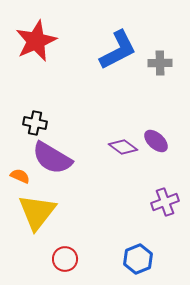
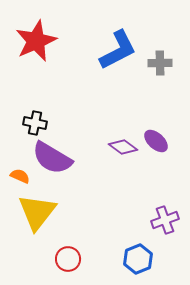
purple cross: moved 18 px down
red circle: moved 3 px right
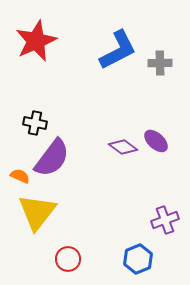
purple semicircle: rotated 84 degrees counterclockwise
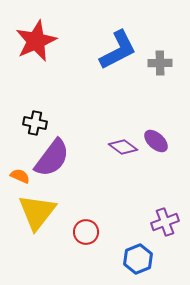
purple cross: moved 2 px down
red circle: moved 18 px right, 27 px up
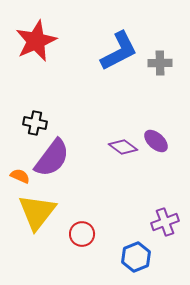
blue L-shape: moved 1 px right, 1 px down
red circle: moved 4 px left, 2 px down
blue hexagon: moved 2 px left, 2 px up
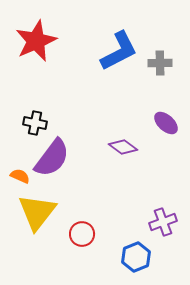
purple ellipse: moved 10 px right, 18 px up
purple cross: moved 2 px left
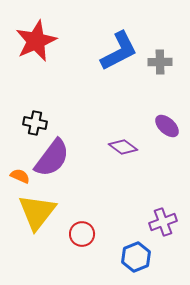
gray cross: moved 1 px up
purple ellipse: moved 1 px right, 3 px down
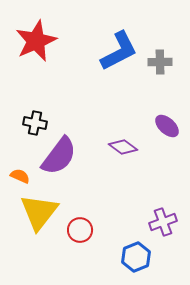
purple semicircle: moved 7 px right, 2 px up
yellow triangle: moved 2 px right
red circle: moved 2 px left, 4 px up
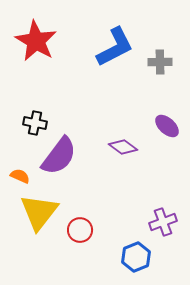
red star: rotated 18 degrees counterclockwise
blue L-shape: moved 4 px left, 4 px up
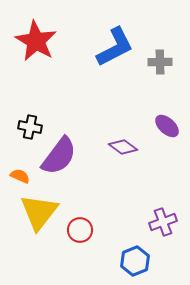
black cross: moved 5 px left, 4 px down
blue hexagon: moved 1 px left, 4 px down
